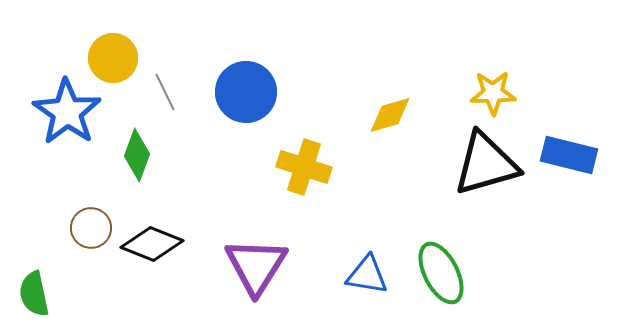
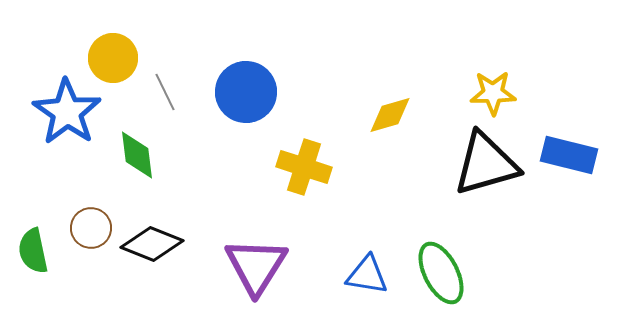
green diamond: rotated 27 degrees counterclockwise
green semicircle: moved 1 px left, 43 px up
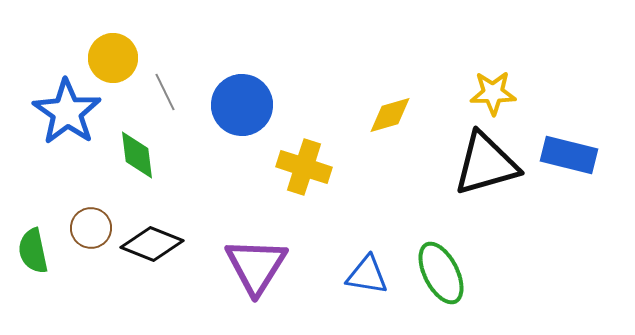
blue circle: moved 4 px left, 13 px down
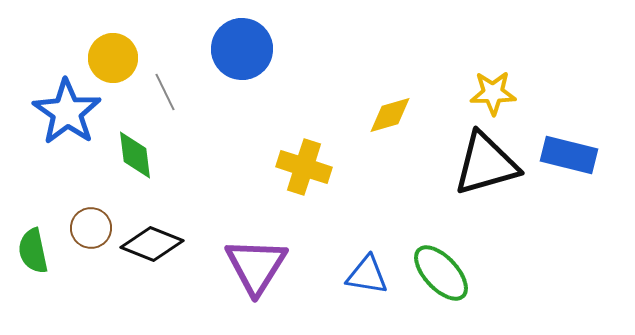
blue circle: moved 56 px up
green diamond: moved 2 px left
green ellipse: rotated 16 degrees counterclockwise
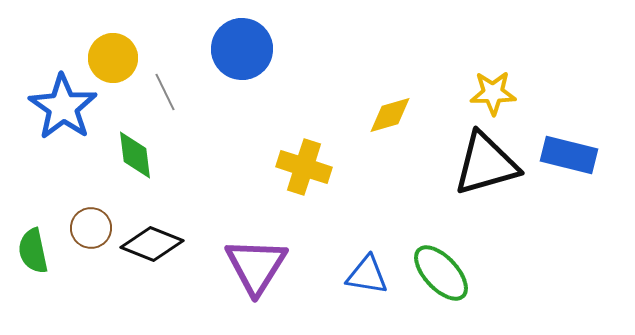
blue star: moved 4 px left, 5 px up
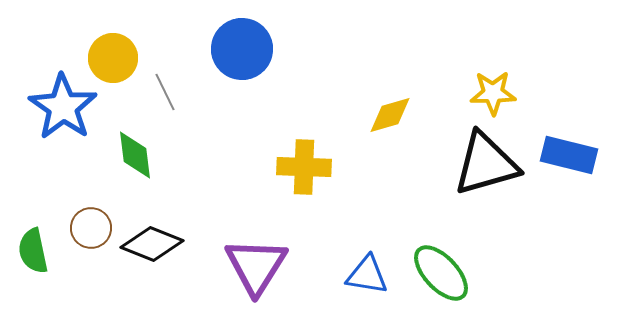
yellow cross: rotated 16 degrees counterclockwise
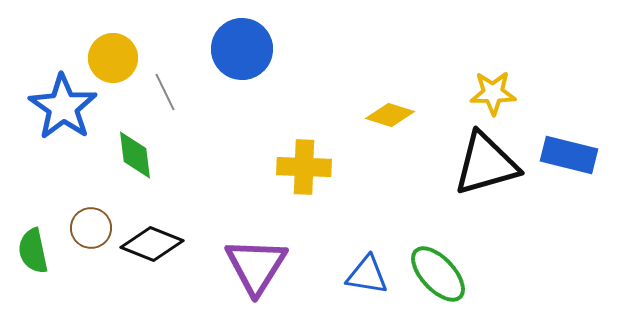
yellow diamond: rotated 33 degrees clockwise
green ellipse: moved 3 px left, 1 px down
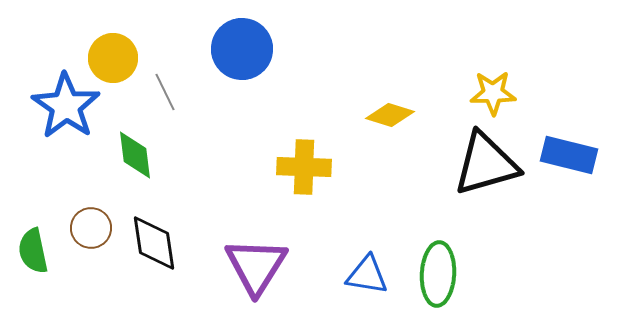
blue star: moved 3 px right, 1 px up
black diamond: moved 2 px right, 1 px up; rotated 60 degrees clockwise
green ellipse: rotated 46 degrees clockwise
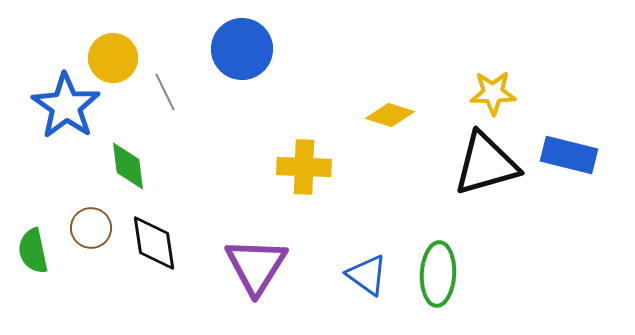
green diamond: moved 7 px left, 11 px down
blue triangle: rotated 27 degrees clockwise
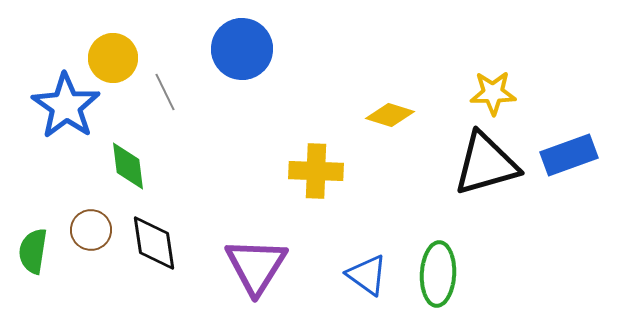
blue rectangle: rotated 34 degrees counterclockwise
yellow cross: moved 12 px right, 4 px down
brown circle: moved 2 px down
green semicircle: rotated 21 degrees clockwise
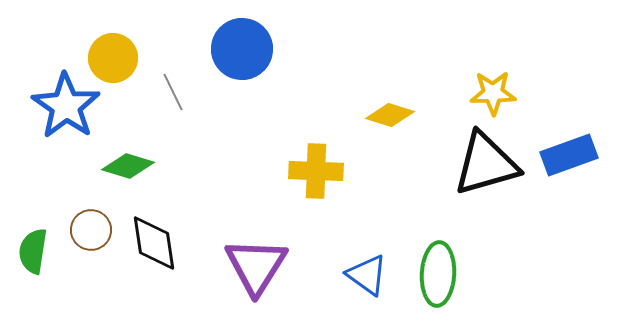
gray line: moved 8 px right
green diamond: rotated 66 degrees counterclockwise
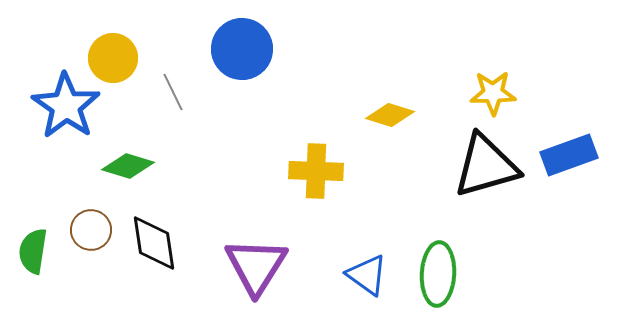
black triangle: moved 2 px down
